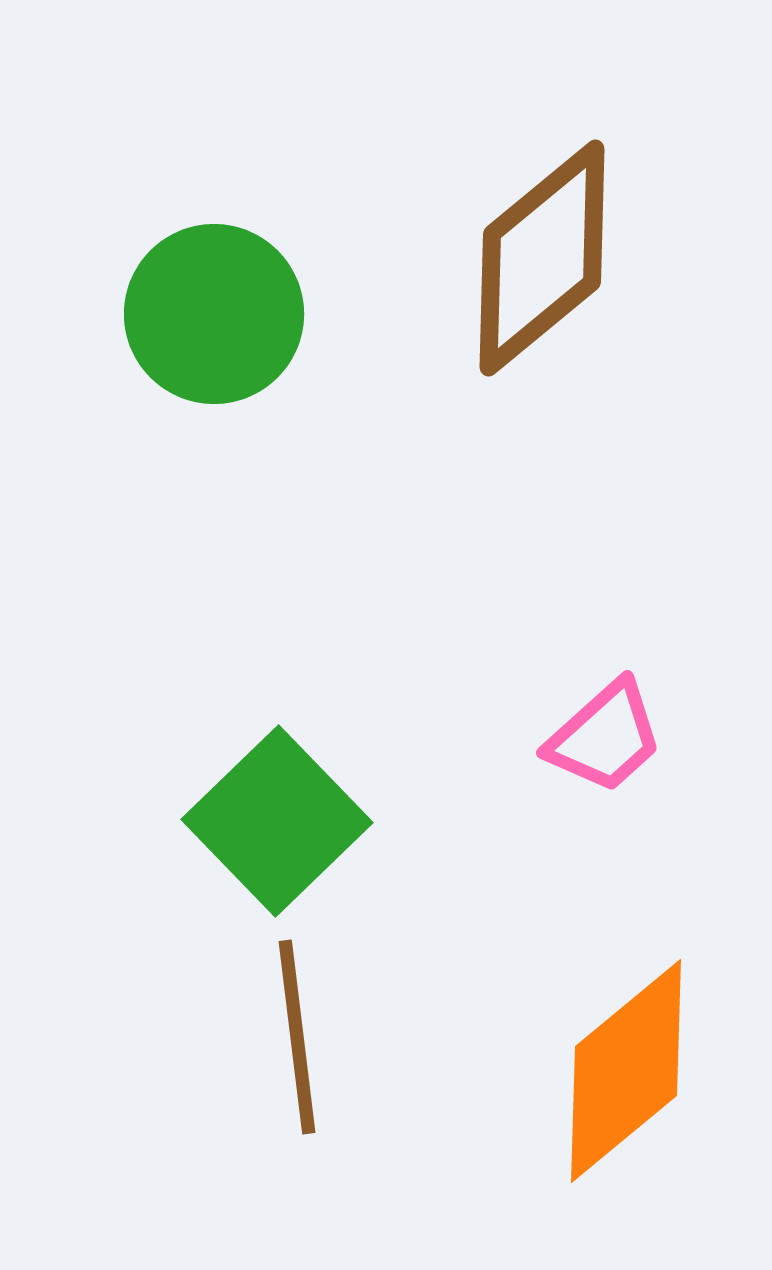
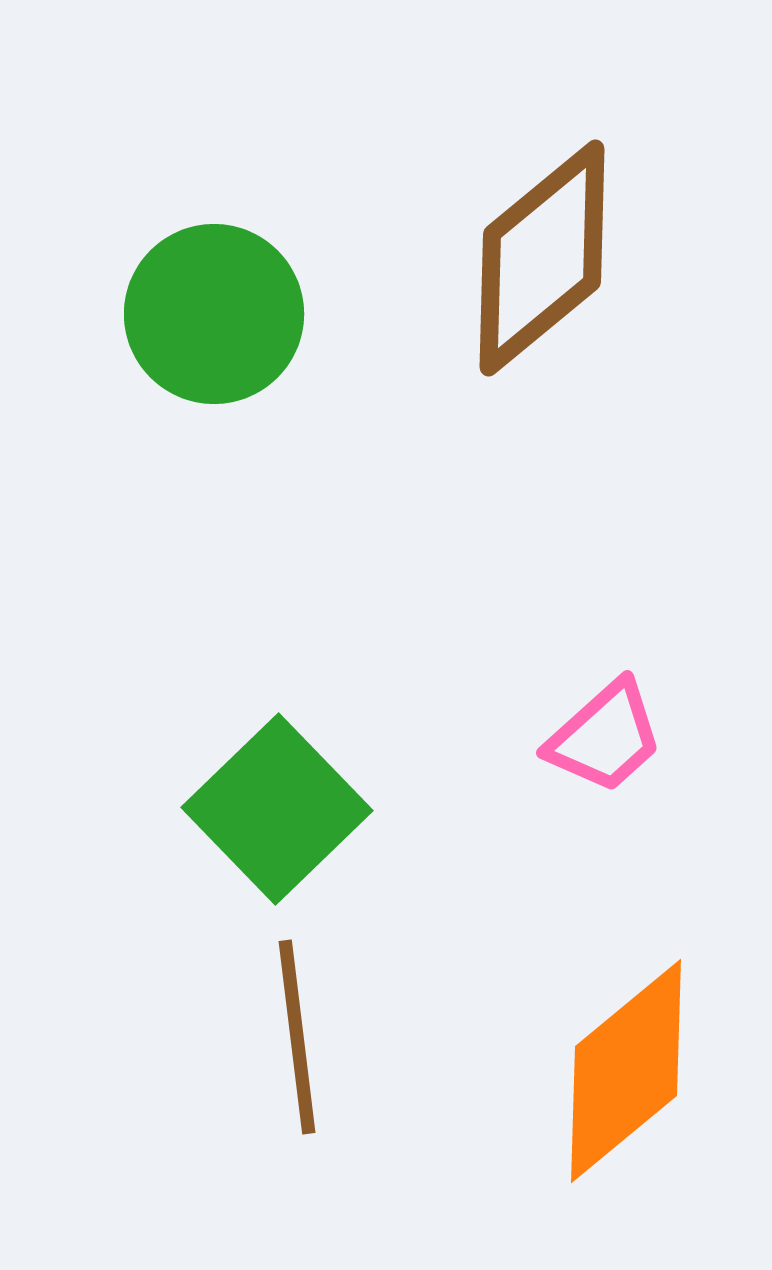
green square: moved 12 px up
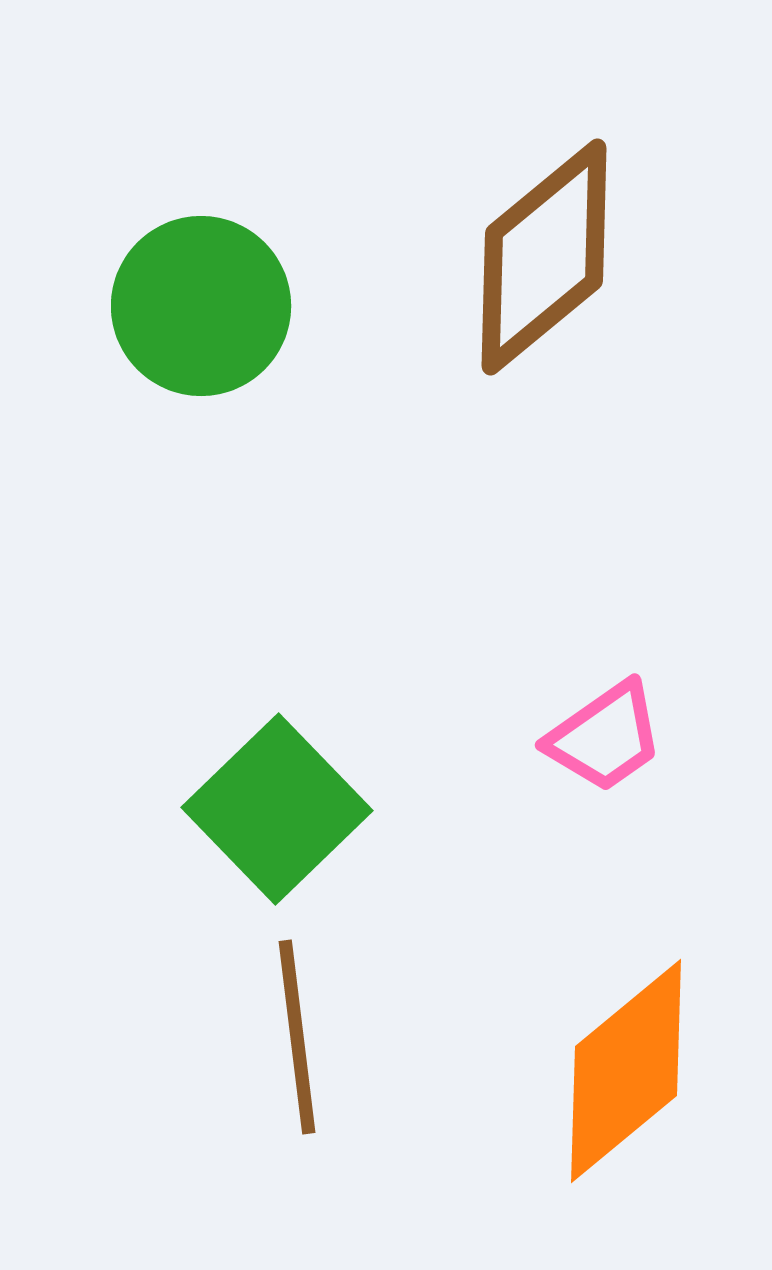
brown diamond: moved 2 px right, 1 px up
green circle: moved 13 px left, 8 px up
pink trapezoid: rotated 7 degrees clockwise
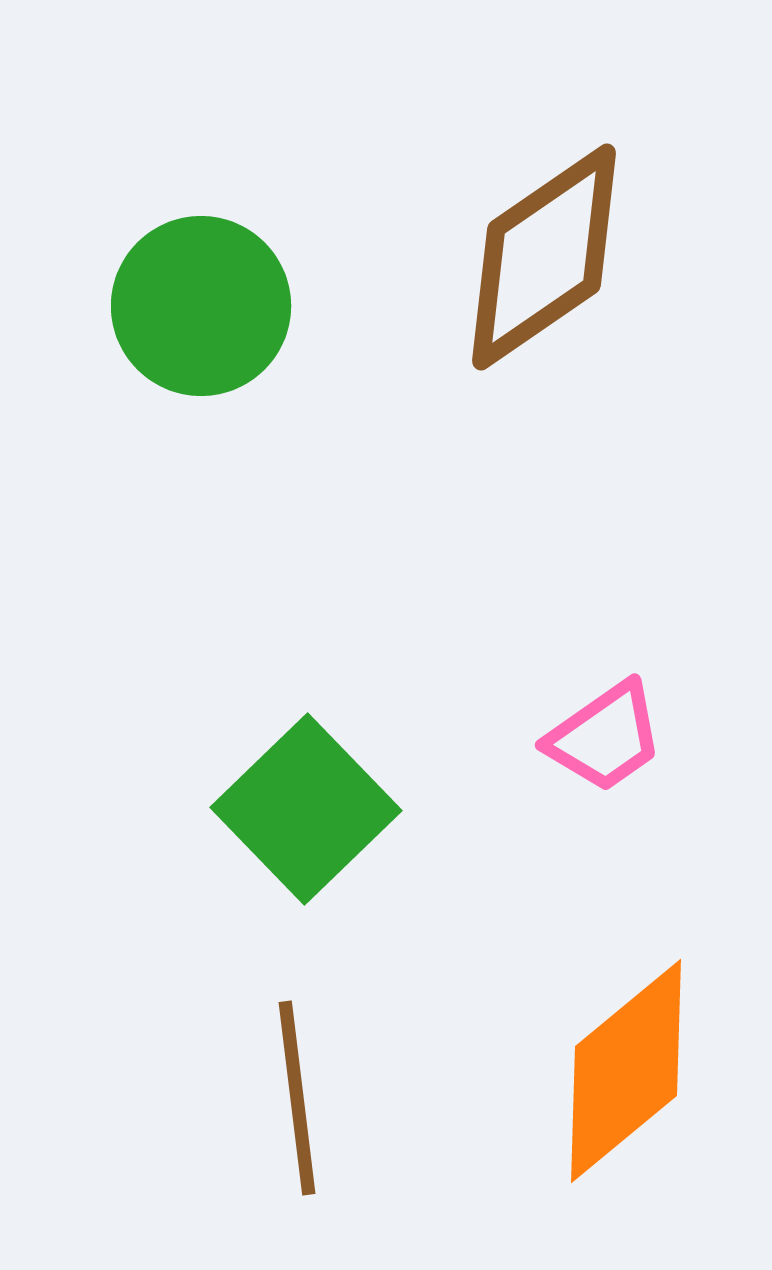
brown diamond: rotated 5 degrees clockwise
green square: moved 29 px right
brown line: moved 61 px down
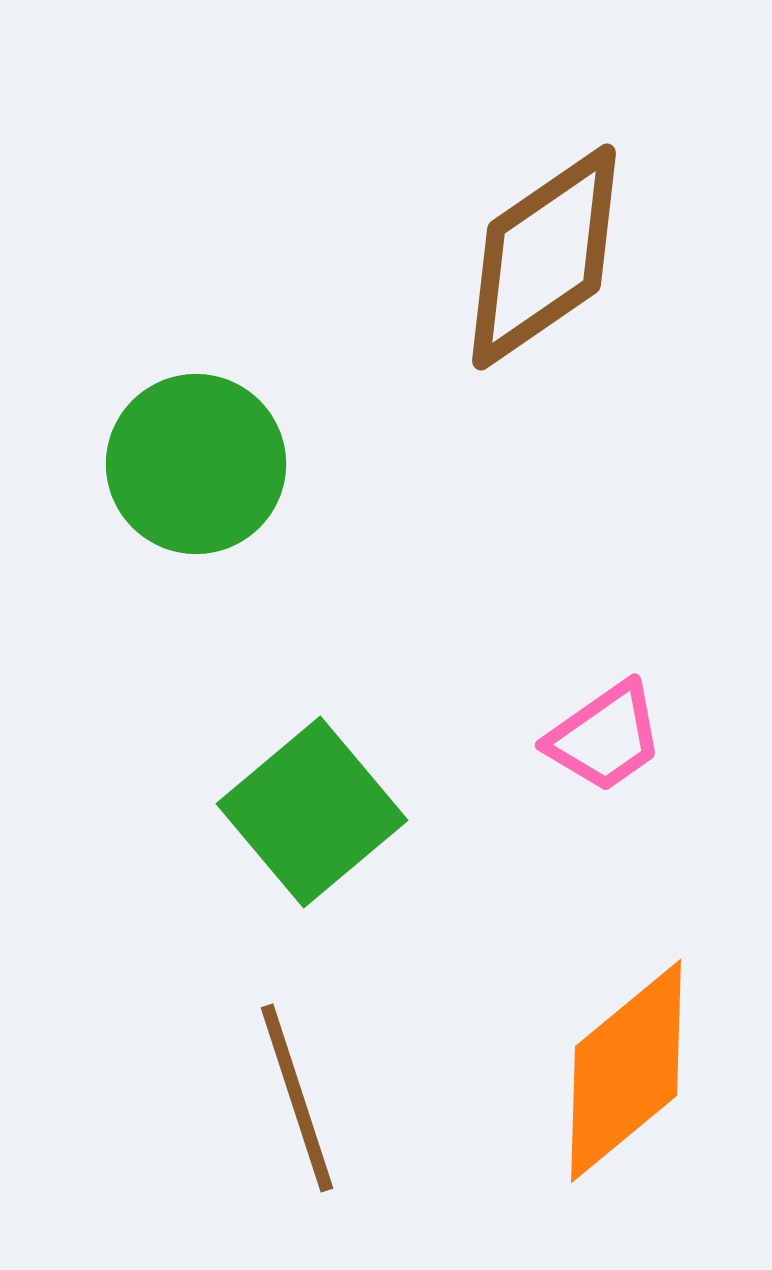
green circle: moved 5 px left, 158 px down
green square: moved 6 px right, 3 px down; rotated 4 degrees clockwise
brown line: rotated 11 degrees counterclockwise
